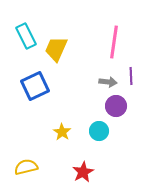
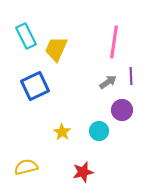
gray arrow: rotated 42 degrees counterclockwise
purple circle: moved 6 px right, 4 px down
red star: rotated 15 degrees clockwise
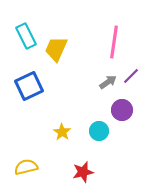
purple line: rotated 48 degrees clockwise
blue square: moved 6 px left
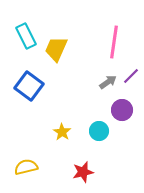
blue square: rotated 28 degrees counterclockwise
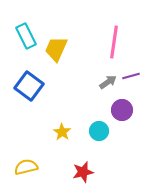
purple line: rotated 30 degrees clockwise
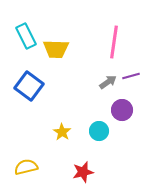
yellow trapezoid: rotated 112 degrees counterclockwise
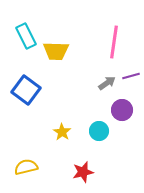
yellow trapezoid: moved 2 px down
gray arrow: moved 1 px left, 1 px down
blue square: moved 3 px left, 4 px down
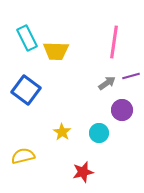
cyan rectangle: moved 1 px right, 2 px down
cyan circle: moved 2 px down
yellow semicircle: moved 3 px left, 11 px up
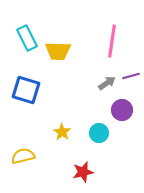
pink line: moved 2 px left, 1 px up
yellow trapezoid: moved 2 px right
blue square: rotated 20 degrees counterclockwise
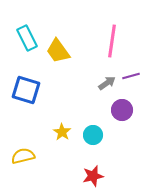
yellow trapezoid: rotated 52 degrees clockwise
cyan circle: moved 6 px left, 2 px down
red star: moved 10 px right, 4 px down
